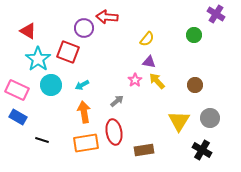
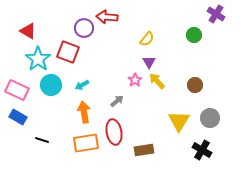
purple triangle: rotated 48 degrees clockwise
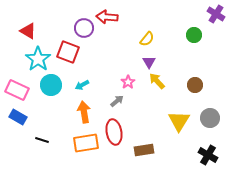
pink star: moved 7 px left, 2 px down
black cross: moved 6 px right, 5 px down
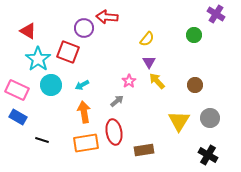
pink star: moved 1 px right, 1 px up
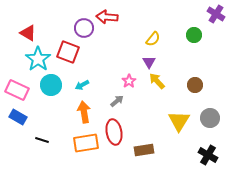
red triangle: moved 2 px down
yellow semicircle: moved 6 px right
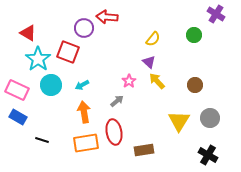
purple triangle: rotated 16 degrees counterclockwise
